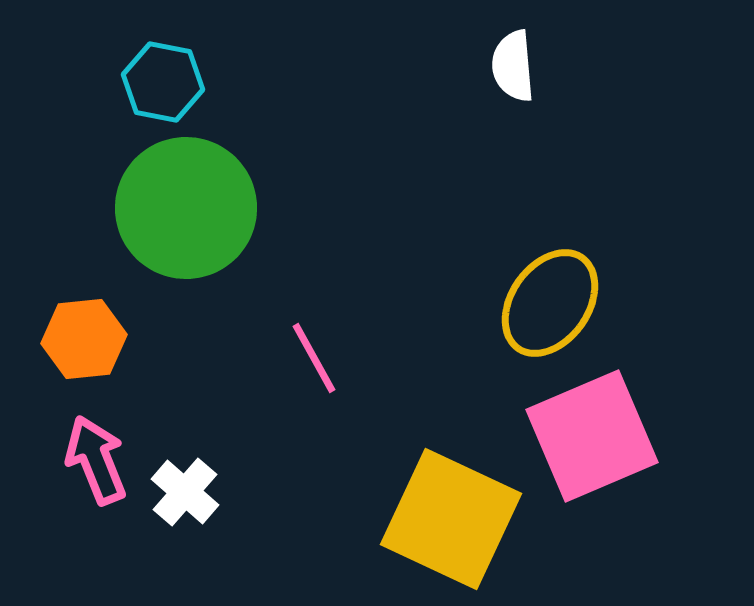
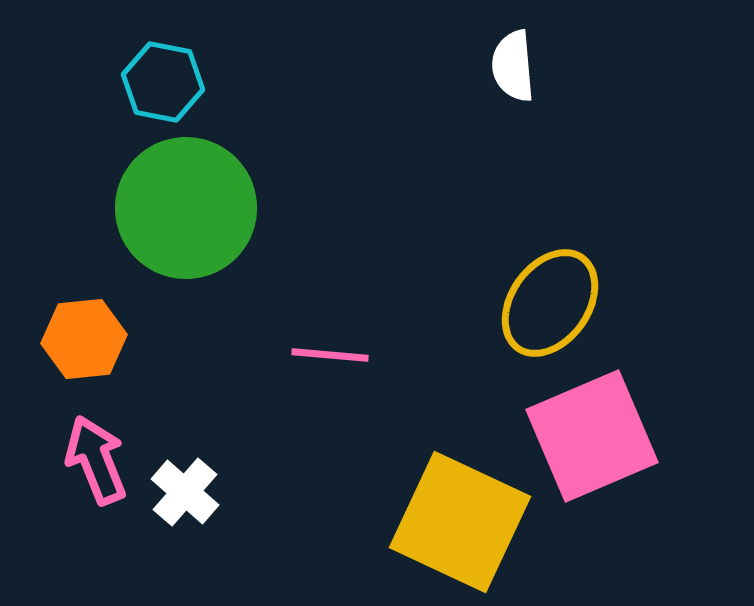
pink line: moved 16 px right, 3 px up; rotated 56 degrees counterclockwise
yellow square: moved 9 px right, 3 px down
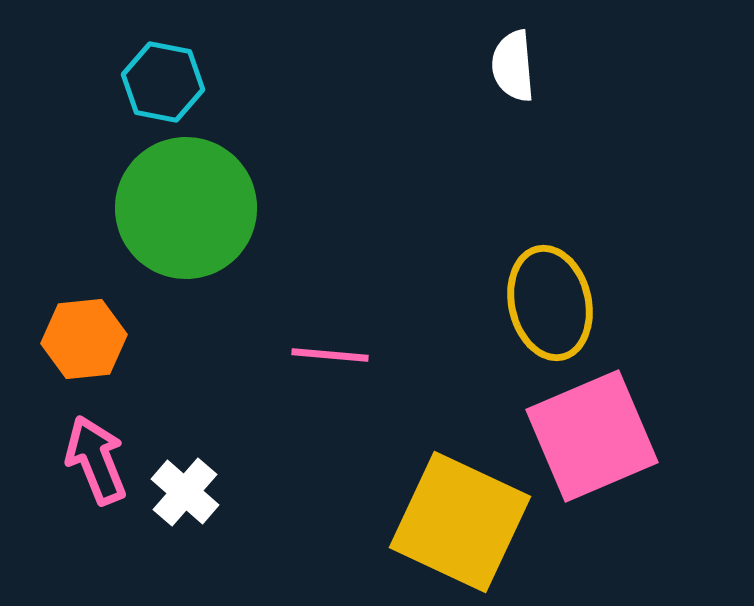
yellow ellipse: rotated 48 degrees counterclockwise
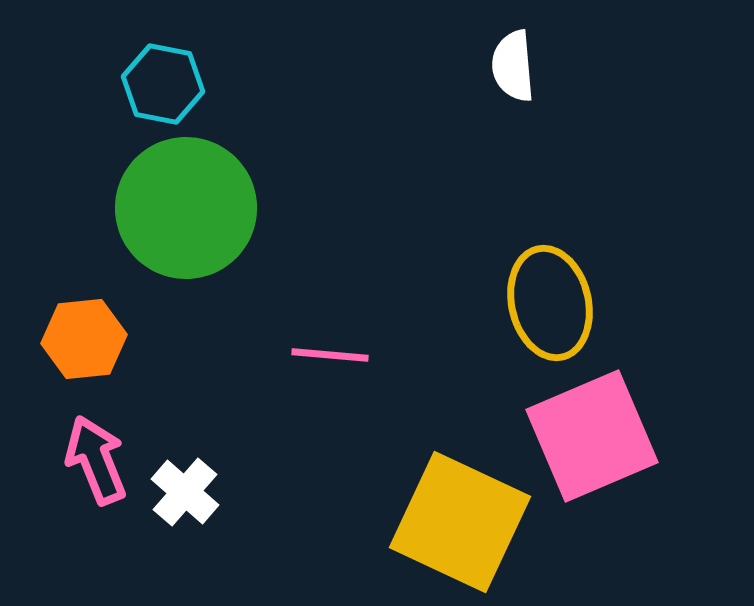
cyan hexagon: moved 2 px down
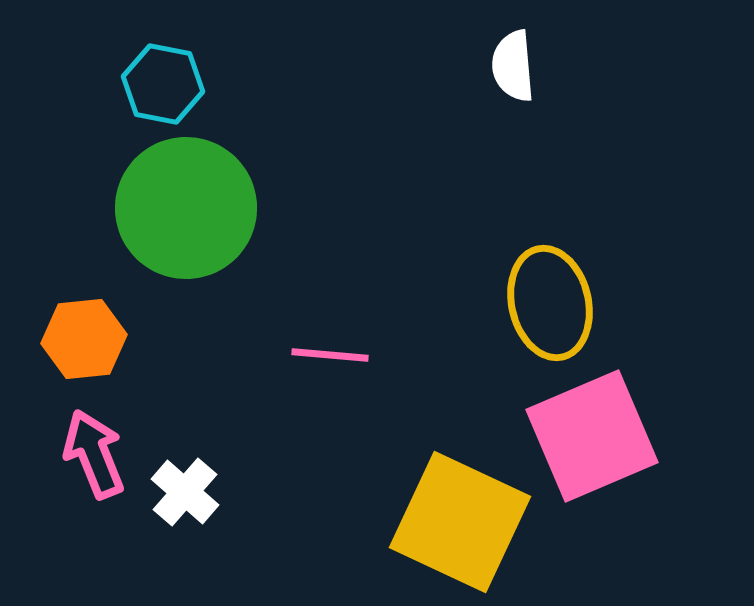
pink arrow: moved 2 px left, 6 px up
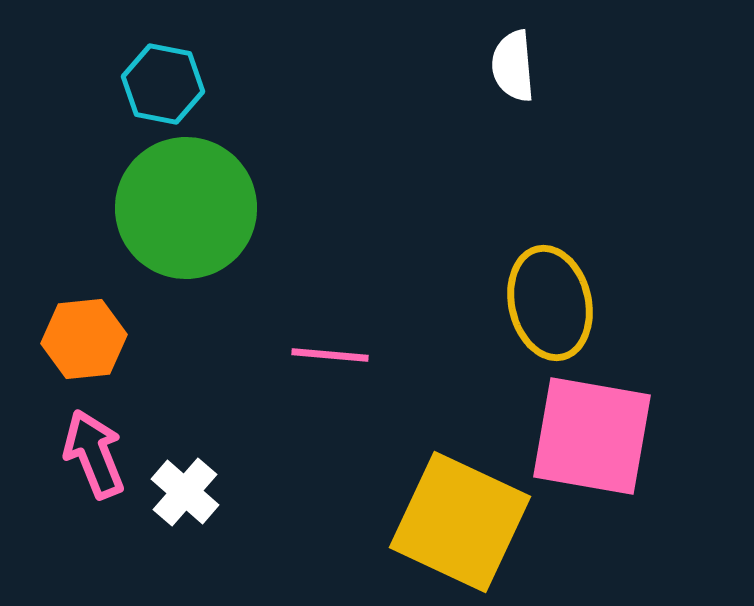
pink square: rotated 33 degrees clockwise
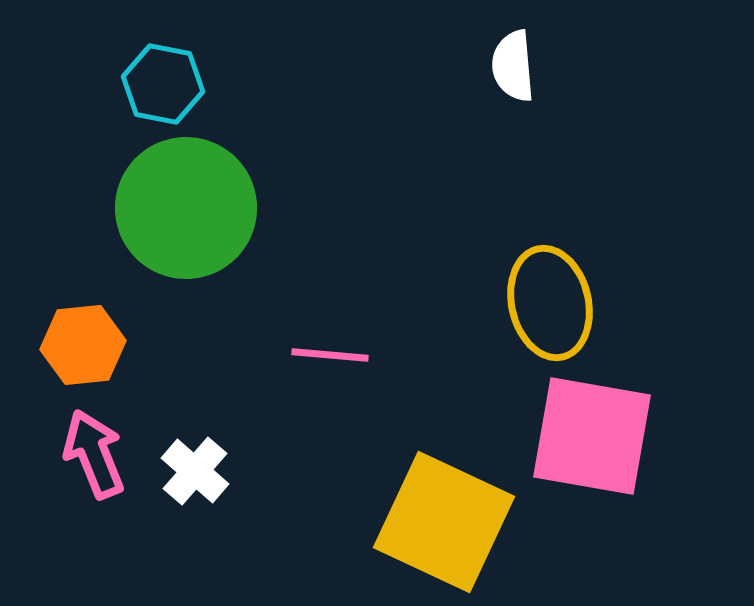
orange hexagon: moved 1 px left, 6 px down
white cross: moved 10 px right, 21 px up
yellow square: moved 16 px left
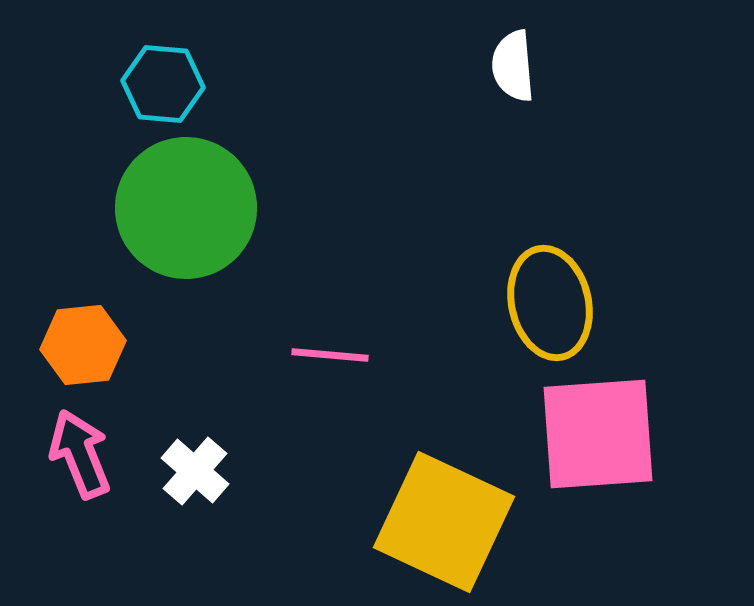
cyan hexagon: rotated 6 degrees counterclockwise
pink square: moved 6 px right, 2 px up; rotated 14 degrees counterclockwise
pink arrow: moved 14 px left
